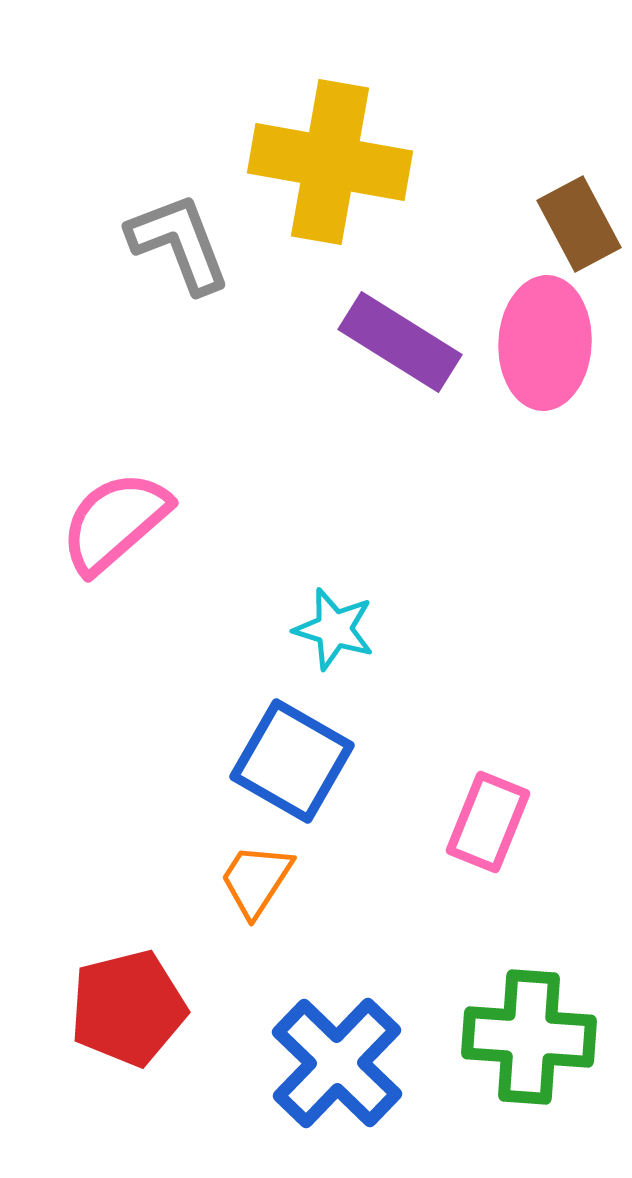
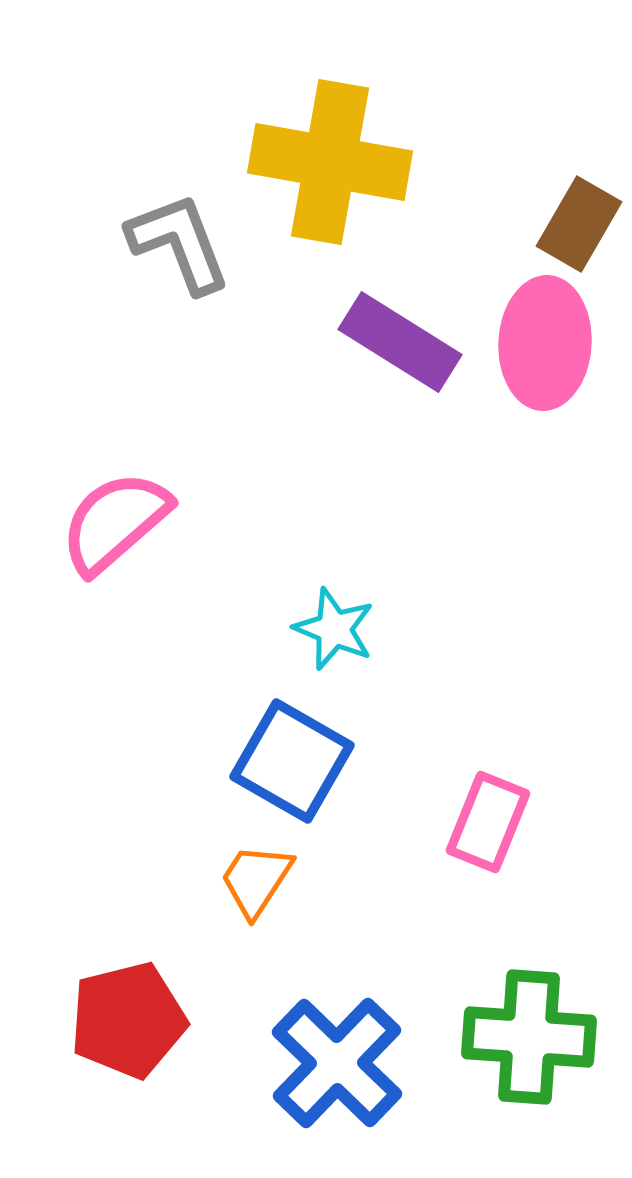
brown rectangle: rotated 58 degrees clockwise
cyan star: rotated 6 degrees clockwise
red pentagon: moved 12 px down
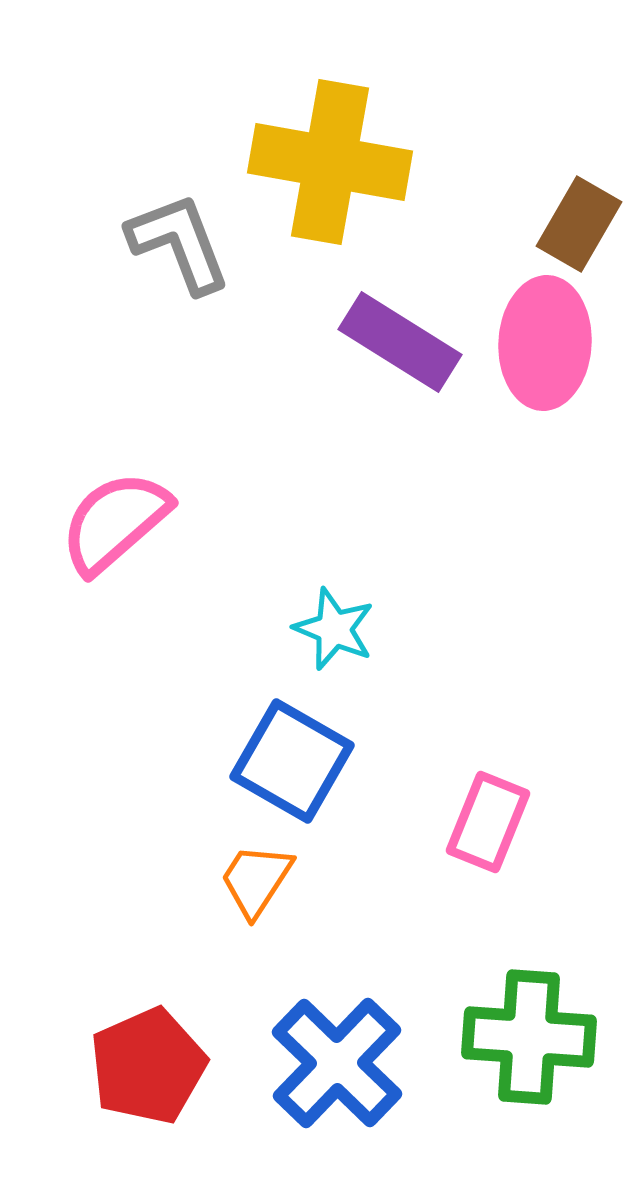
red pentagon: moved 20 px right, 46 px down; rotated 10 degrees counterclockwise
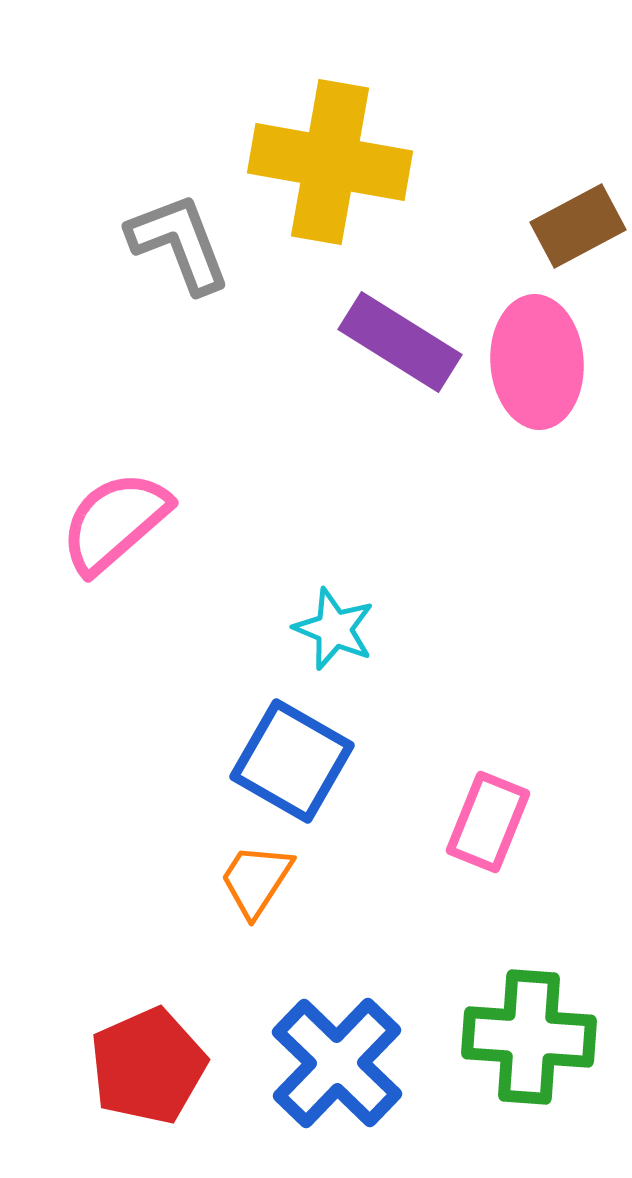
brown rectangle: moved 1 px left, 2 px down; rotated 32 degrees clockwise
pink ellipse: moved 8 px left, 19 px down; rotated 7 degrees counterclockwise
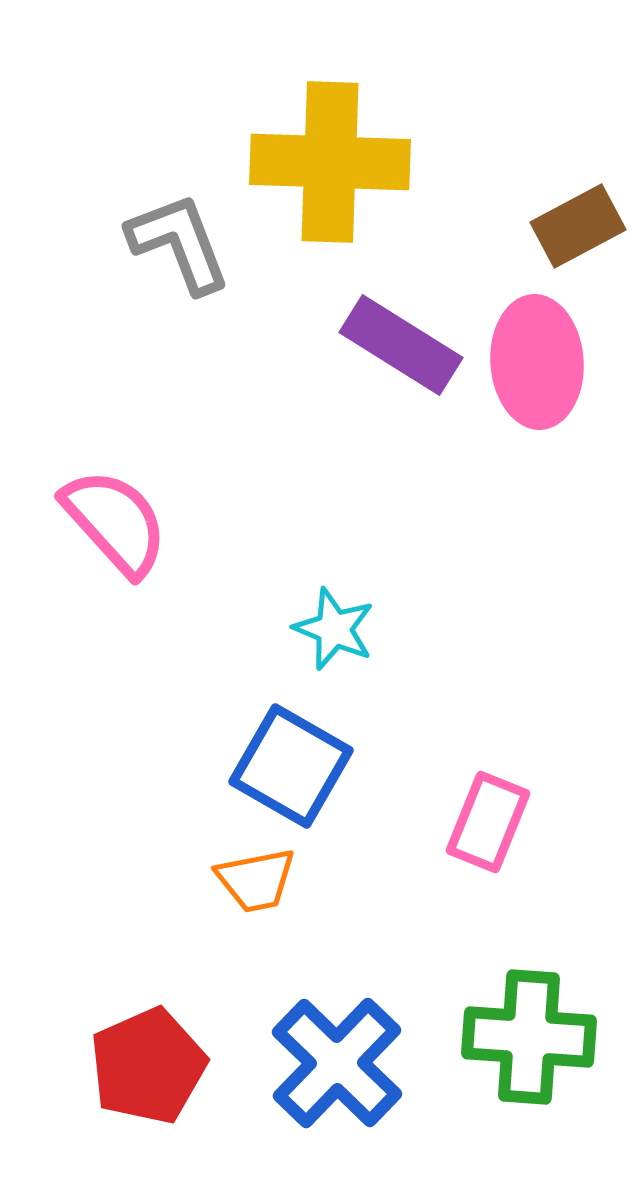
yellow cross: rotated 8 degrees counterclockwise
purple rectangle: moved 1 px right, 3 px down
pink semicircle: rotated 89 degrees clockwise
blue square: moved 1 px left, 5 px down
orange trapezoid: rotated 134 degrees counterclockwise
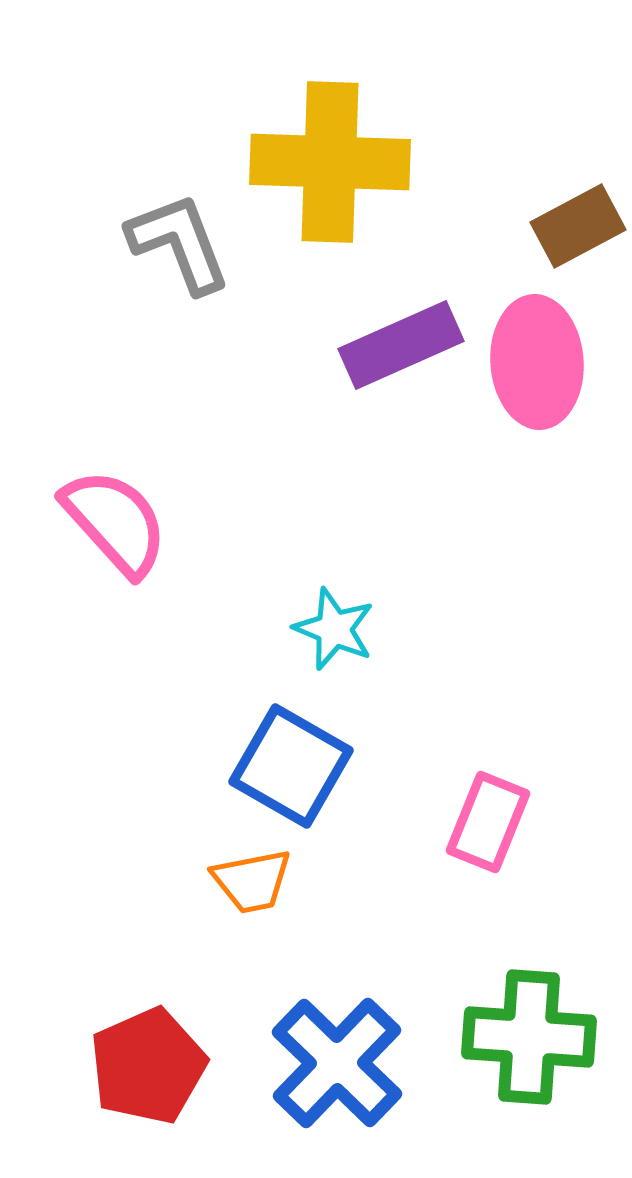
purple rectangle: rotated 56 degrees counterclockwise
orange trapezoid: moved 4 px left, 1 px down
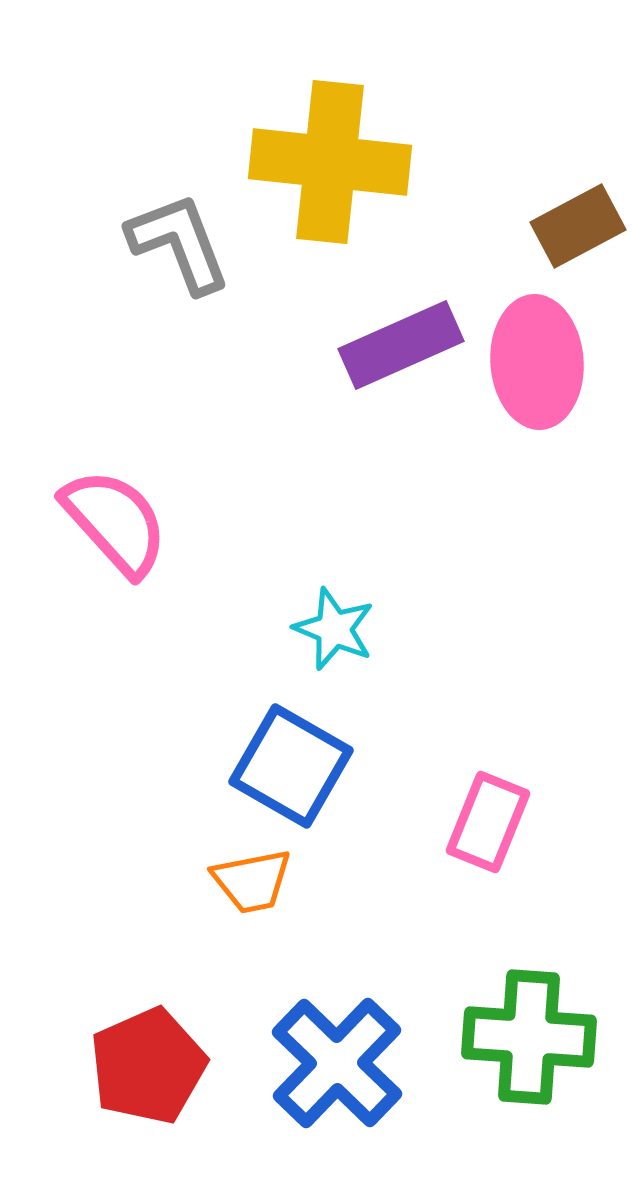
yellow cross: rotated 4 degrees clockwise
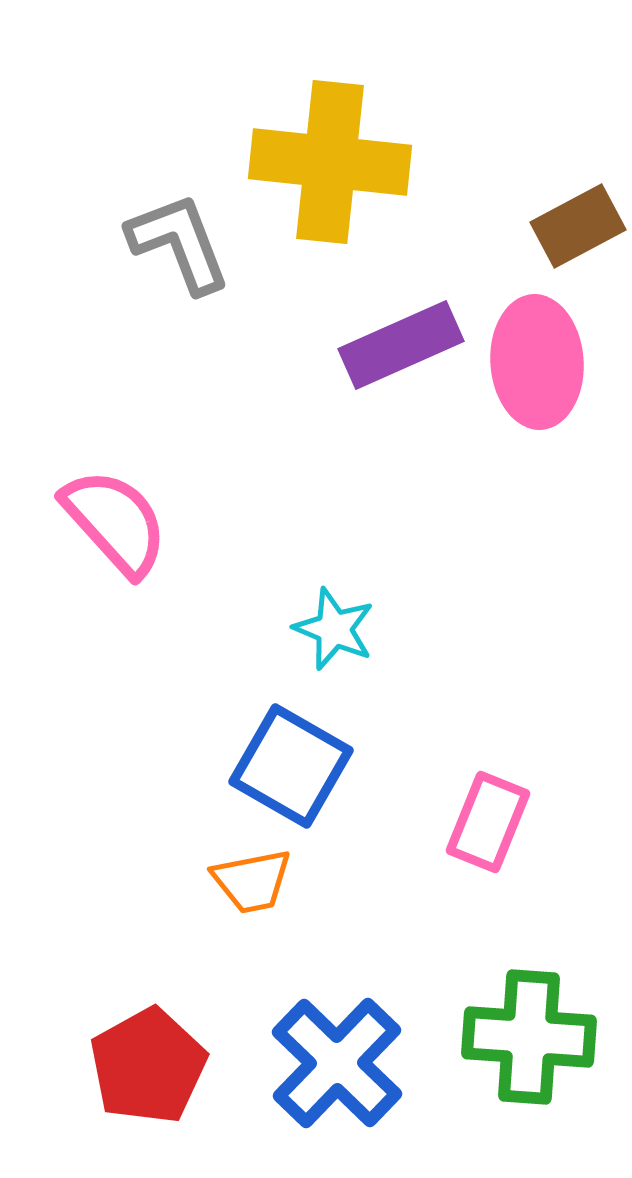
red pentagon: rotated 5 degrees counterclockwise
